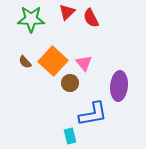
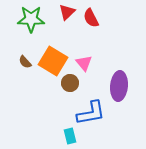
orange square: rotated 12 degrees counterclockwise
blue L-shape: moved 2 px left, 1 px up
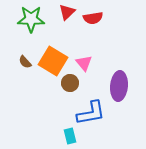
red semicircle: moved 2 px right; rotated 72 degrees counterclockwise
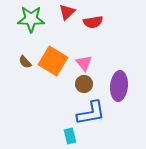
red semicircle: moved 4 px down
brown circle: moved 14 px right, 1 px down
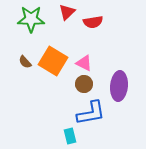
pink triangle: rotated 24 degrees counterclockwise
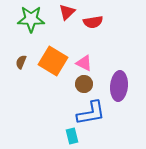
brown semicircle: moved 4 px left; rotated 64 degrees clockwise
cyan rectangle: moved 2 px right
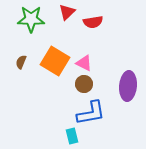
orange square: moved 2 px right
purple ellipse: moved 9 px right
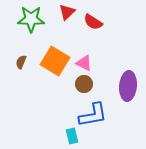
red semicircle: rotated 42 degrees clockwise
blue L-shape: moved 2 px right, 2 px down
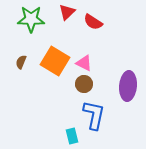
blue L-shape: moved 1 px right; rotated 68 degrees counterclockwise
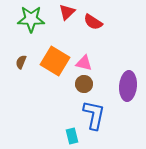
pink triangle: rotated 12 degrees counterclockwise
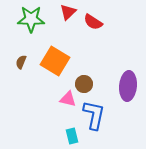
red triangle: moved 1 px right
pink triangle: moved 16 px left, 36 px down
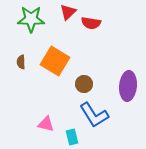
red semicircle: moved 2 px left, 1 px down; rotated 24 degrees counterclockwise
brown semicircle: rotated 24 degrees counterclockwise
pink triangle: moved 22 px left, 25 px down
blue L-shape: rotated 136 degrees clockwise
cyan rectangle: moved 1 px down
